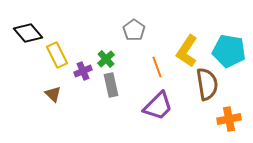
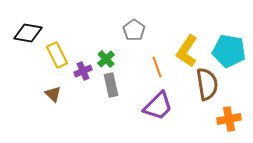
black diamond: rotated 40 degrees counterclockwise
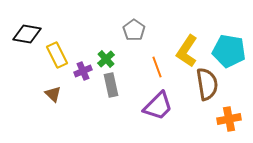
black diamond: moved 1 px left, 1 px down
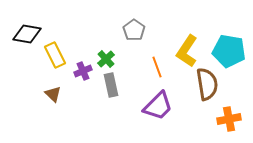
yellow rectangle: moved 2 px left
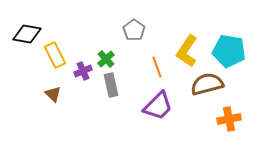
brown semicircle: rotated 96 degrees counterclockwise
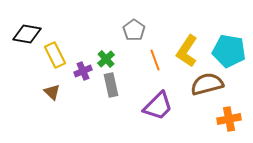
orange line: moved 2 px left, 7 px up
brown triangle: moved 1 px left, 2 px up
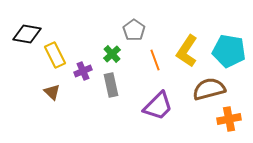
green cross: moved 6 px right, 5 px up
brown semicircle: moved 2 px right, 5 px down
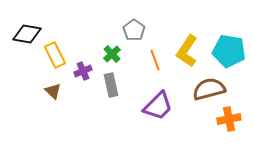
brown triangle: moved 1 px right, 1 px up
